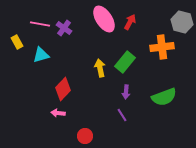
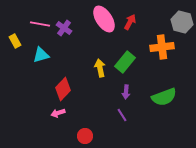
yellow rectangle: moved 2 px left, 1 px up
pink arrow: rotated 24 degrees counterclockwise
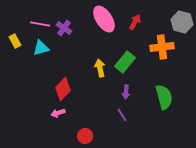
red arrow: moved 5 px right
cyan triangle: moved 7 px up
green semicircle: rotated 85 degrees counterclockwise
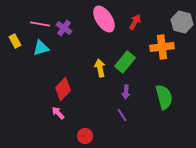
pink arrow: rotated 64 degrees clockwise
